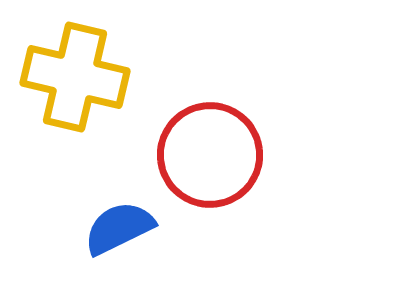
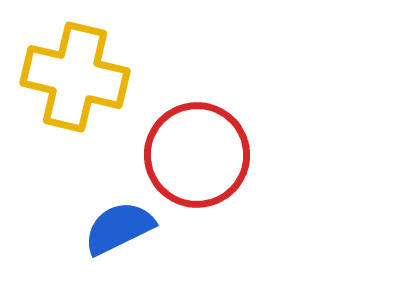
red circle: moved 13 px left
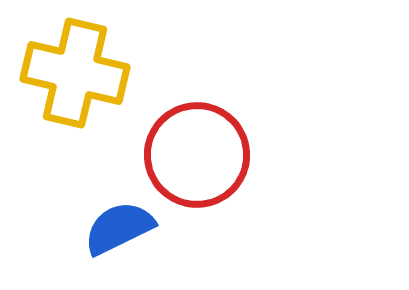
yellow cross: moved 4 px up
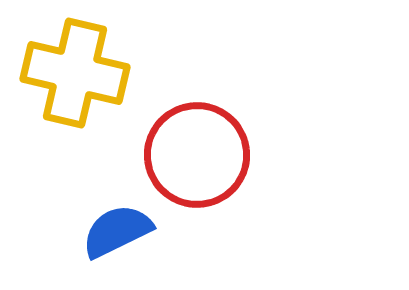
blue semicircle: moved 2 px left, 3 px down
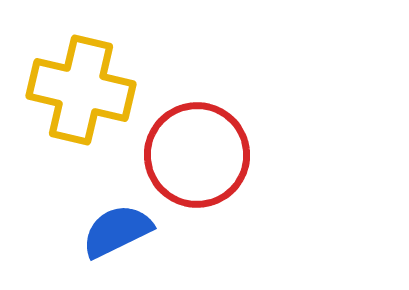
yellow cross: moved 6 px right, 17 px down
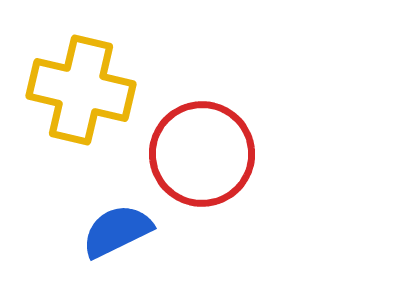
red circle: moved 5 px right, 1 px up
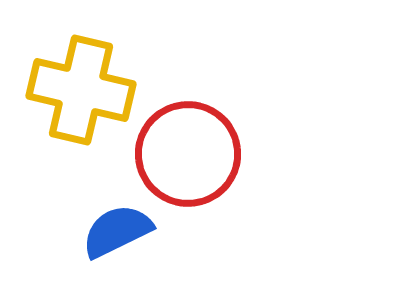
red circle: moved 14 px left
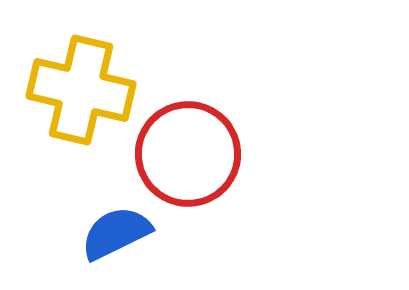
blue semicircle: moved 1 px left, 2 px down
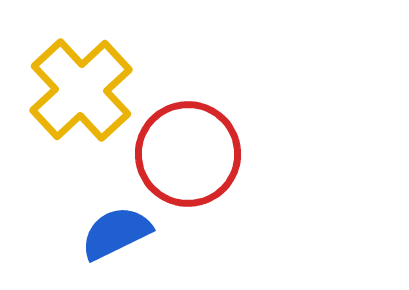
yellow cross: rotated 34 degrees clockwise
